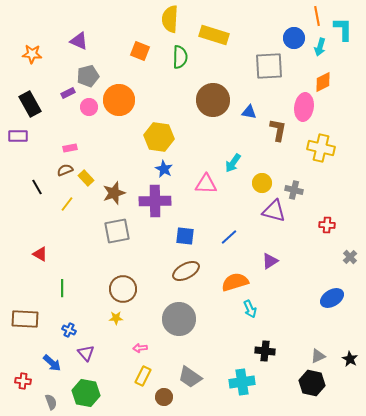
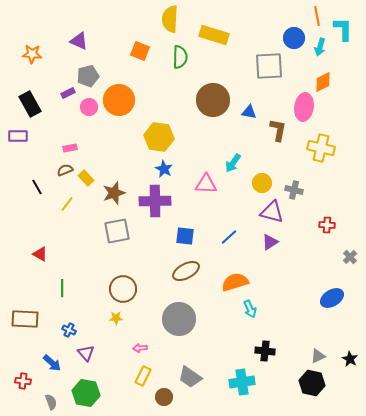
purple triangle at (274, 211): moved 2 px left, 1 px down
purple triangle at (270, 261): moved 19 px up
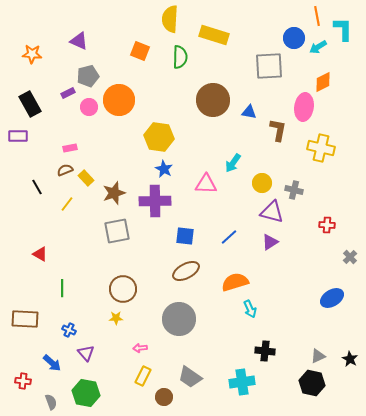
cyan arrow at (320, 47): moved 2 px left; rotated 42 degrees clockwise
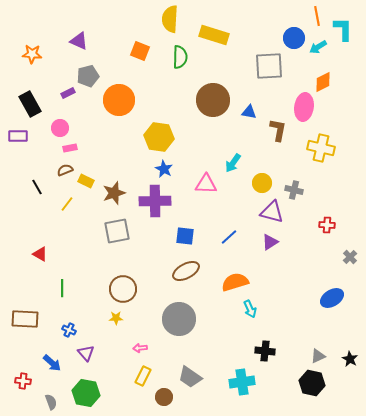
pink circle at (89, 107): moved 29 px left, 21 px down
yellow rectangle at (86, 178): moved 3 px down; rotated 21 degrees counterclockwise
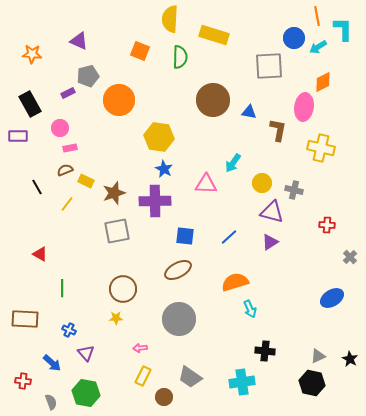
brown ellipse at (186, 271): moved 8 px left, 1 px up
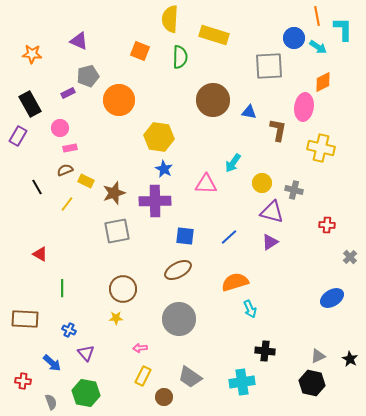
cyan arrow at (318, 47): rotated 114 degrees counterclockwise
purple rectangle at (18, 136): rotated 60 degrees counterclockwise
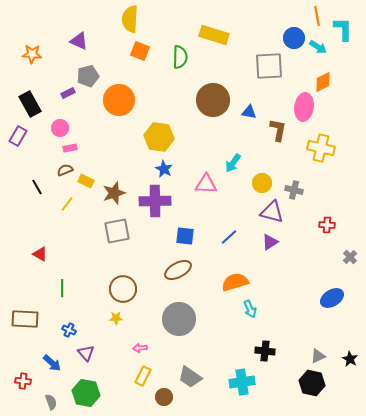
yellow semicircle at (170, 19): moved 40 px left
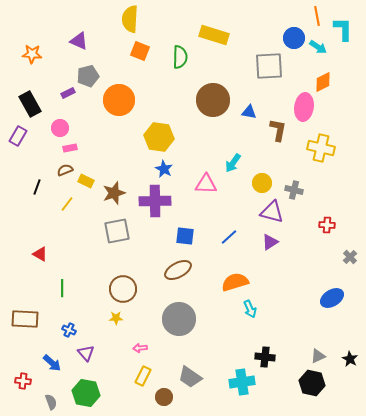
black line at (37, 187): rotated 49 degrees clockwise
black cross at (265, 351): moved 6 px down
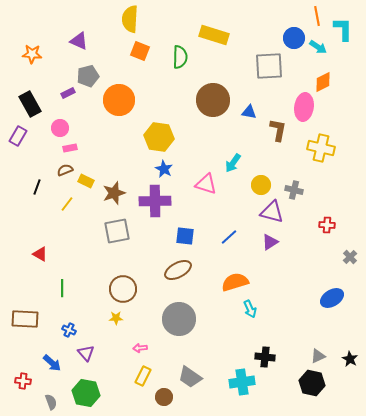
yellow circle at (262, 183): moved 1 px left, 2 px down
pink triangle at (206, 184): rotated 15 degrees clockwise
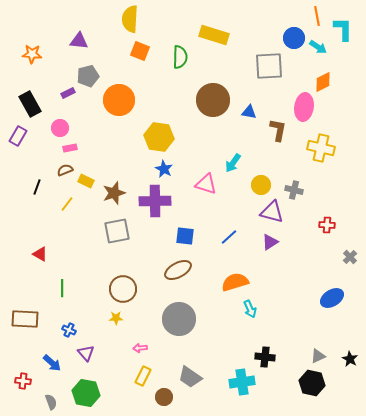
purple triangle at (79, 41): rotated 18 degrees counterclockwise
